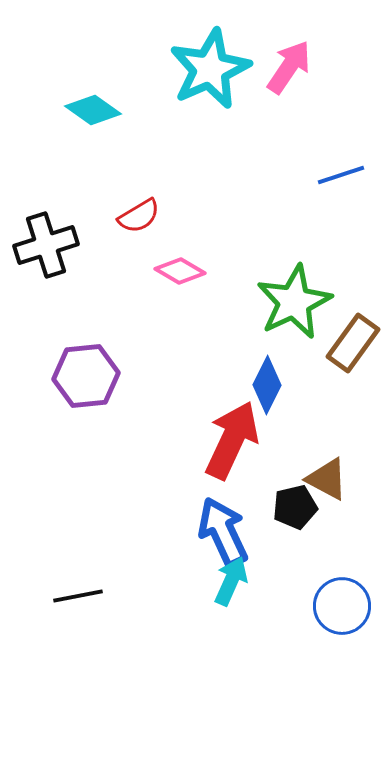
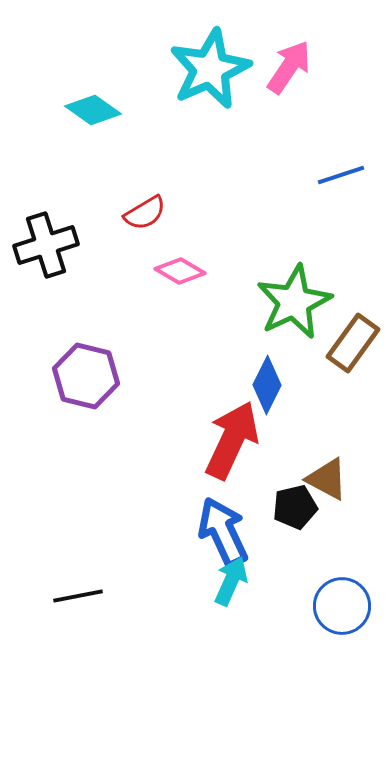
red semicircle: moved 6 px right, 3 px up
purple hexagon: rotated 20 degrees clockwise
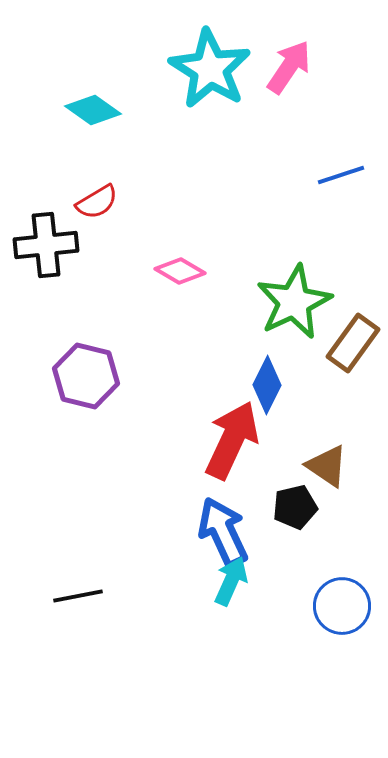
cyan star: rotated 16 degrees counterclockwise
red semicircle: moved 48 px left, 11 px up
black cross: rotated 12 degrees clockwise
brown triangle: moved 13 px up; rotated 6 degrees clockwise
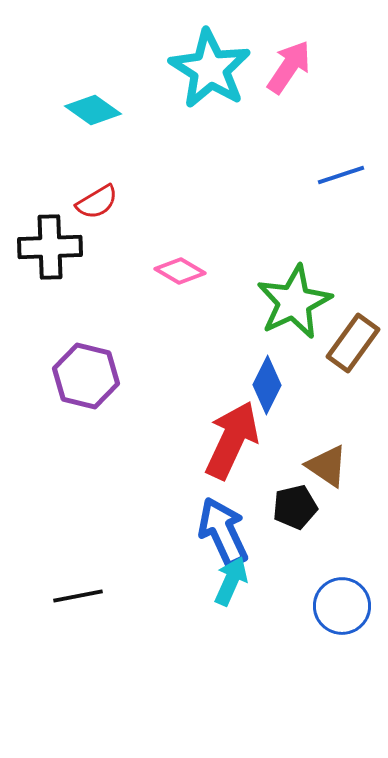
black cross: moved 4 px right, 2 px down; rotated 4 degrees clockwise
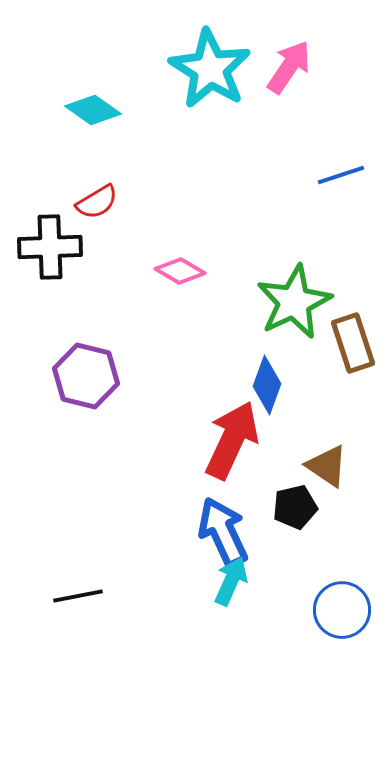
brown rectangle: rotated 54 degrees counterclockwise
blue diamond: rotated 6 degrees counterclockwise
blue circle: moved 4 px down
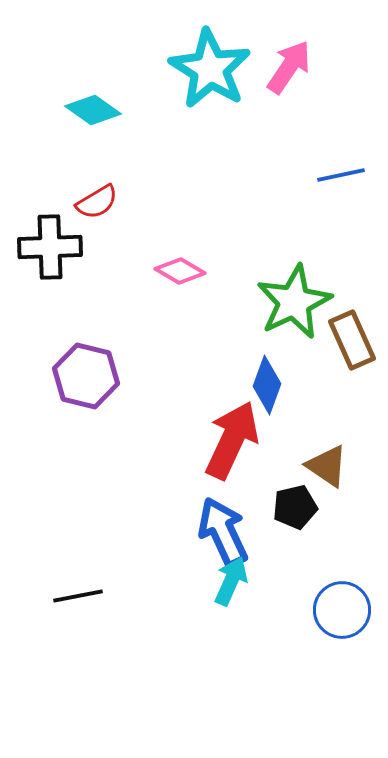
blue line: rotated 6 degrees clockwise
brown rectangle: moved 1 px left, 3 px up; rotated 6 degrees counterclockwise
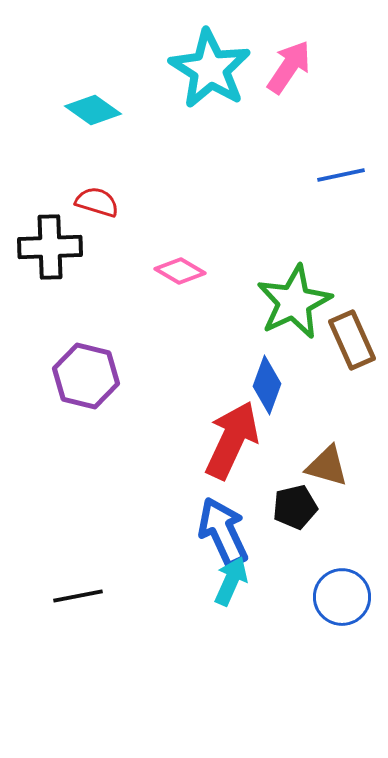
red semicircle: rotated 132 degrees counterclockwise
brown triangle: rotated 18 degrees counterclockwise
blue circle: moved 13 px up
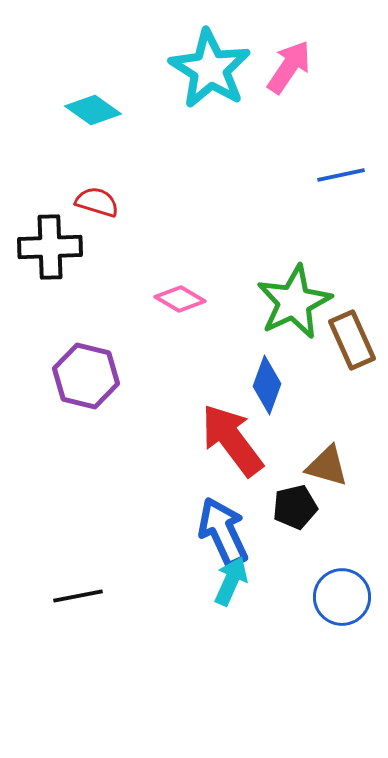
pink diamond: moved 28 px down
red arrow: rotated 62 degrees counterclockwise
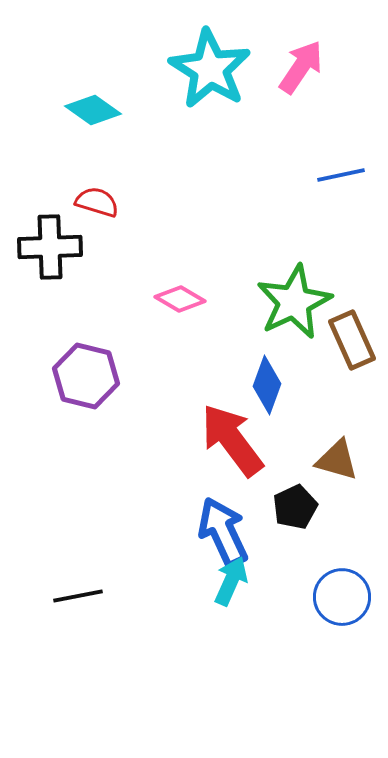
pink arrow: moved 12 px right
brown triangle: moved 10 px right, 6 px up
black pentagon: rotated 12 degrees counterclockwise
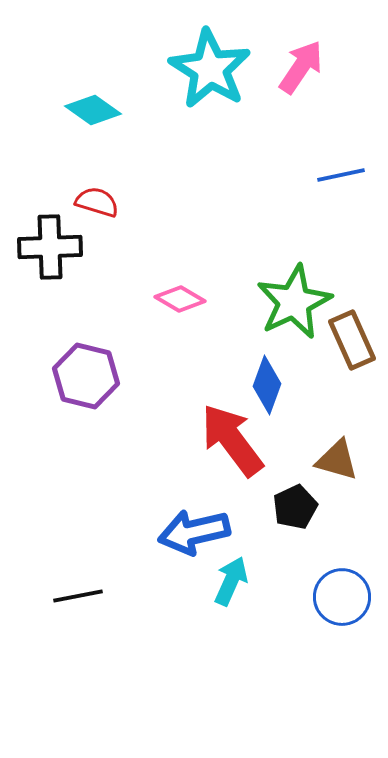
blue arrow: moved 29 px left; rotated 78 degrees counterclockwise
